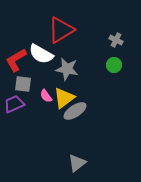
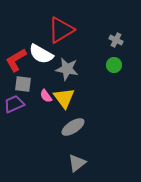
yellow triangle: rotated 30 degrees counterclockwise
gray ellipse: moved 2 px left, 16 px down
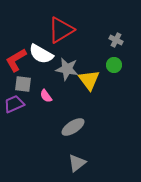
yellow triangle: moved 25 px right, 18 px up
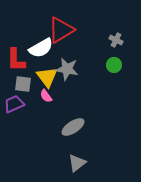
white semicircle: moved 6 px up; rotated 60 degrees counterclockwise
red L-shape: rotated 60 degrees counterclockwise
yellow triangle: moved 42 px left, 3 px up
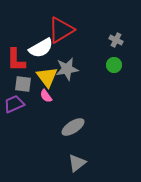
gray star: rotated 20 degrees counterclockwise
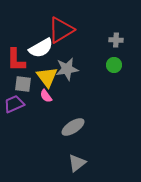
gray cross: rotated 24 degrees counterclockwise
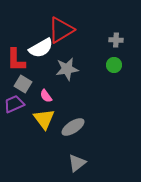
yellow triangle: moved 3 px left, 42 px down
gray square: rotated 24 degrees clockwise
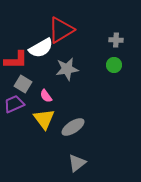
red L-shape: rotated 90 degrees counterclockwise
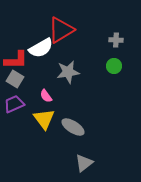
green circle: moved 1 px down
gray star: moved 1 px right, 3 px down
gray square: moved 8 px left, 5 px up
gray ellipse: rotated 65 degrees clockwise
gray triangle: moved 7 px right
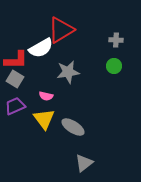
pink semicircle: rotated 40 degrees counterclockwise
purple trapezoid: moved 1 px right, 2 px down
